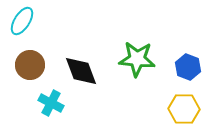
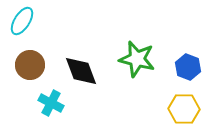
green star: rotated 9 degrees clockwise
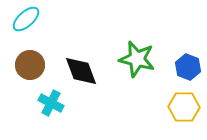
cyan ellipse: moved 4 px right, 2 px up; rotated 16 degrees clockwise
yellow hexagon: moved 2 px up
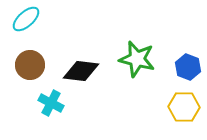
black diamond: rotated 63 degrees counterclockwise
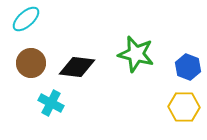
green star: moved 1 px left, 5 px up
brown circle: moved 1 px right, 2 px up
black diamond: moved 4 px left, 4 px up
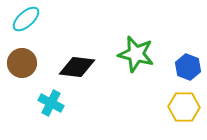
brown circle: moved 9 px left
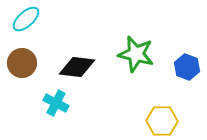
blue hexagon: moved 1 px left
cyan cross: moved 5 px right
yellow hexagon: moved 22 px left, 14 px down
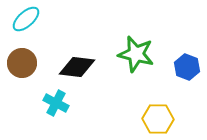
yellow hexagon: moved 4 px left, 2 px up
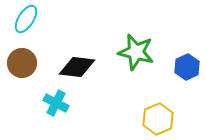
cyan ellipse: rotated 16 degrees counterclockwise
green star: moved 2 px up
blue hexagon: rotated 15 degrees clockwise
yellow hexagon: rotated 24 degrees counterclockwise
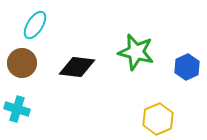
cyan ellipse: moved 9 px right, 6 px down
cyan cross: moved 39 px left, 6 px down; rotated 10 degrees counterclockwise
